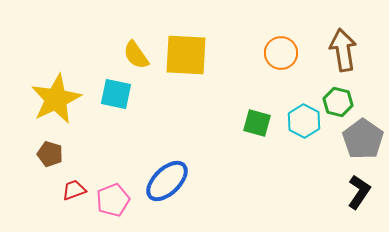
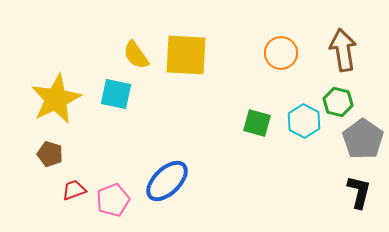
black L-shape: rotated 20 degrees counterclockwise
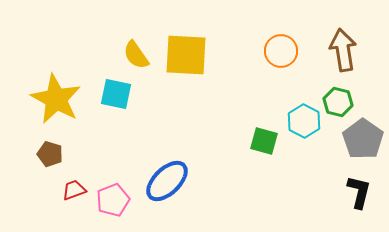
orange circle: moved 2 px up
yellow star: rotated 18 degrees counterclockwise
green square: moved 7 px right, 18 px down
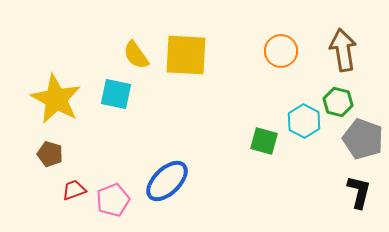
gray pentagon: rotated 15 degrees counterclockwise
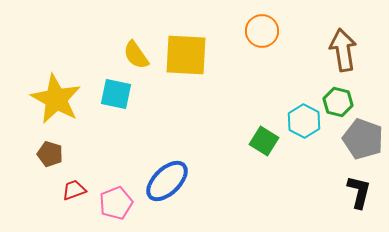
orange circle: moved 19 px left, 20 px up
green square: rotated 16 degrees clockwise
pink pentagon: moved 3 px right, 3 px down
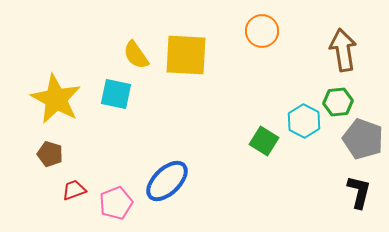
green hexagon: rotated 20 degrees counterclockwise
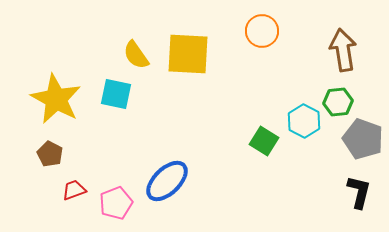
yellow square: moved 2 px right, 1 px up
brown pentagon: rotated 10 degrees clockwise
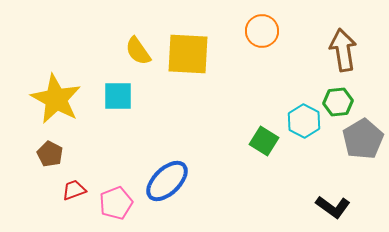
yellow semicircle: moved 2 px right, 4 px up
cyan square: moved 2 px right, 2 px down; rotated 12 degrees counterclockwise
gray pentagon: rotated 21 degrees clockwise
black L-shape: moved 26 px left, 15 px down; rotated 112 degrees clockwise
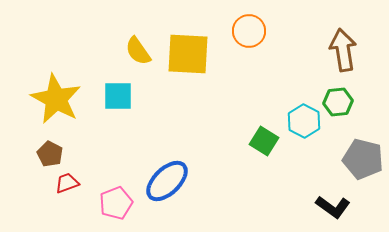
orange circle: moved 13 px left
gray pentagon: moved 20 px down; rotated 27 degrees counterclockwise
red trapezoid: moved 7 px left, 7 px up
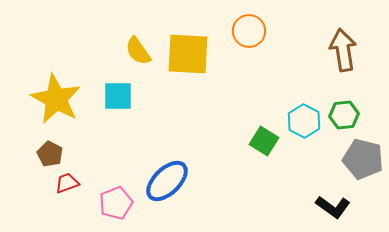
green hexagon: moved 6 px right, 13 px down
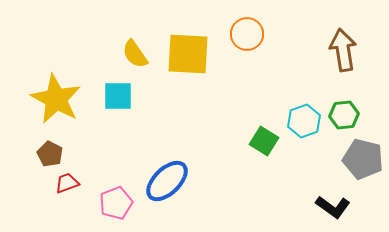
orange circle: moved 2 px left, 3 px down
yellow semicircle: moved 3 px left, 3 px down
cyan hexagon: rotated 12 degrees clockwise
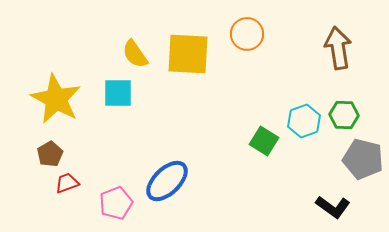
brown arrow: moved 5 px left, 2 px up
cyan square: moved 3 px up
green hexagon: rotated 8 degrees clockwise
brown pentagon: rotated 15 degrees clockwise
